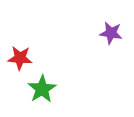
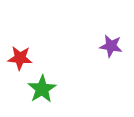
purple star: moved 13 px down
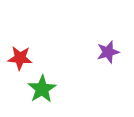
purple star: moved 3 px left, 6 px down; rotated 25 degrees counterclockwise
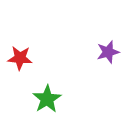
green star: moved 5 px right, 10 px down
